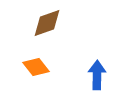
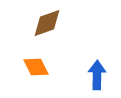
orange diamond: rotated 12 degrees clockwise
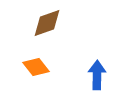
orange diamond: rotated 12 degrees counterclockwise
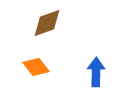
blue arrow: moved 1 px left, 3 px up
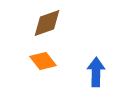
orange diamond: moved 7 px right, 6 px up
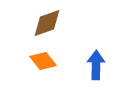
blue arrow: moved 7 px up
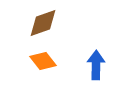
brown diamond: moved 4 px left
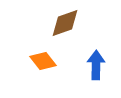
brown diamond: moved 22 px right
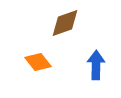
orange diamond: moved 5 px left, 1 px down
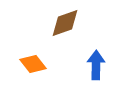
orange diamond: moved 5 px left, 2 px down
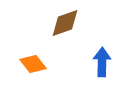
blue arrow: moved 6 px right, 3 px up
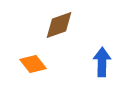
brown diamond: moved 6 px left, 2 px down
